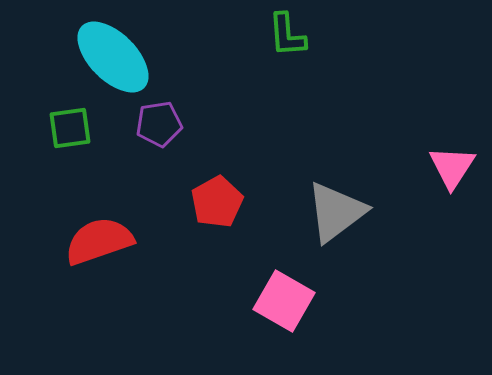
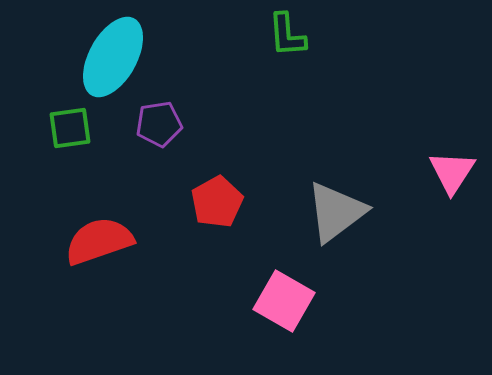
cyan ellipse: rotated 74 degrees clockwise
pink triangle: moved 5 px down
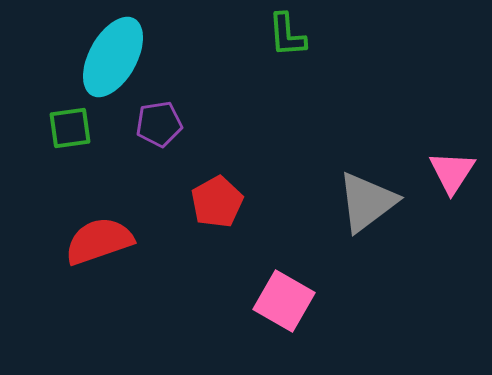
gray triangle: moved 31 px right, 10 px up
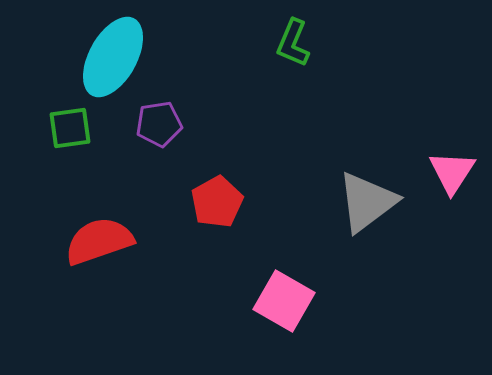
green L-shape: moved 6 px right, 8 px down; rotated 27 degrees clockwise
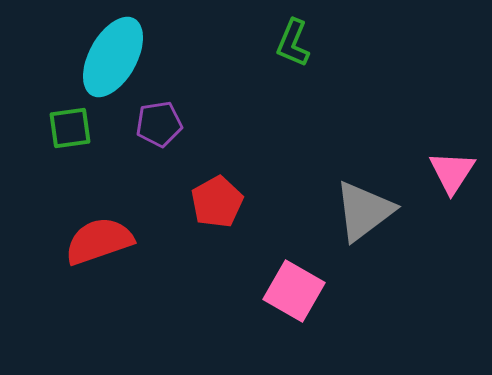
gray triangle: moved 3 px left, 9 px down
pink square: moved 10 px right, 10 px up
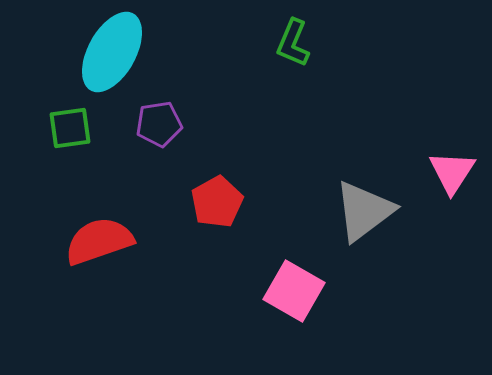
cyan ellipse: moved 1 px left, 5 px up
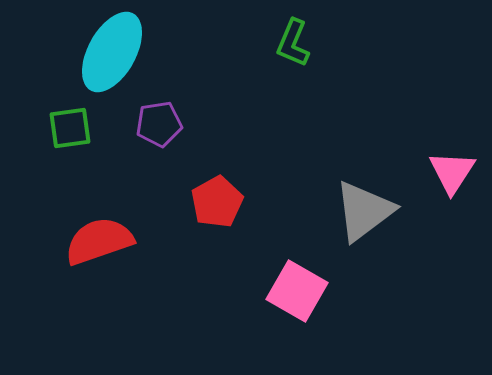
pink square: moved 3 px right
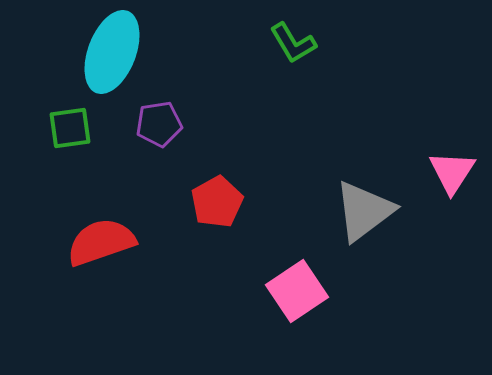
green L-shape: rotated 54 degrees counterclockwise
cyan ellipse: rotated 8 degrees counterclockwise
red semicircle: moved 2 px right, 1 px down
pink square: rotated 26 degrees clockwise
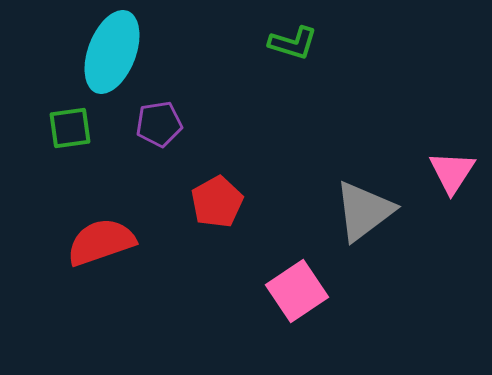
green L-shape: rotated 42 degrees counterclockwise
